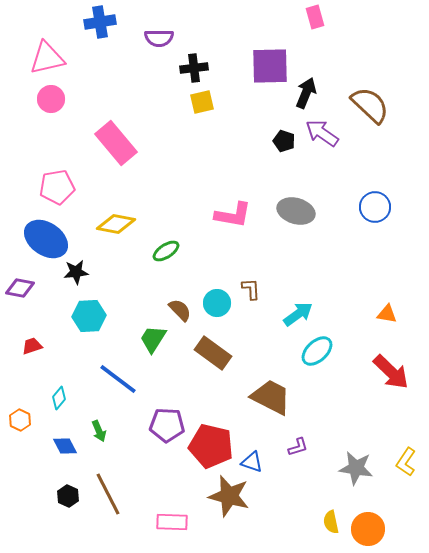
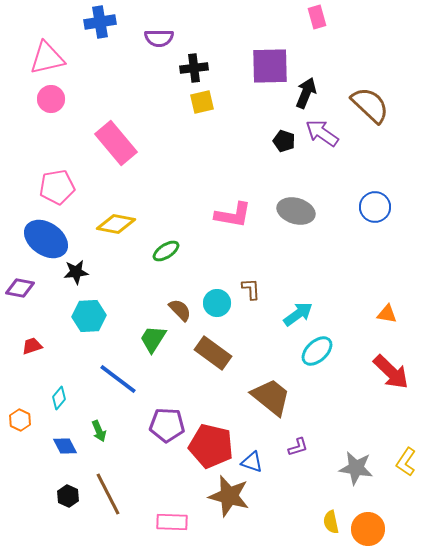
pink rectangle at (315, 17): moved 2 px right
brown trapezoid at (271, 397): rotated 12 degrees clockwise
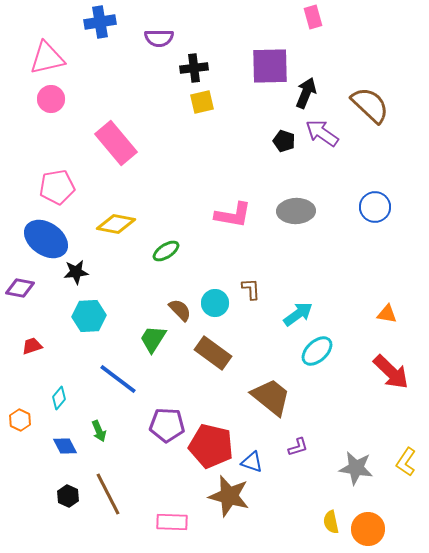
pink rectangle at (317, 17): moved 4 px left
gray ellipse at (296, 211): rotated 18 degrees counterclockwise
cyan circle at (217, 303): moved 2 px left
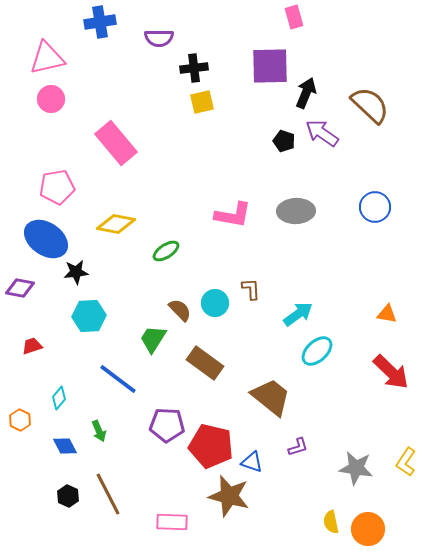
pink rectangle at (313, 17): moved 19 px left
brown rectangle at (213, 353): moved 8 px left, 10 px down
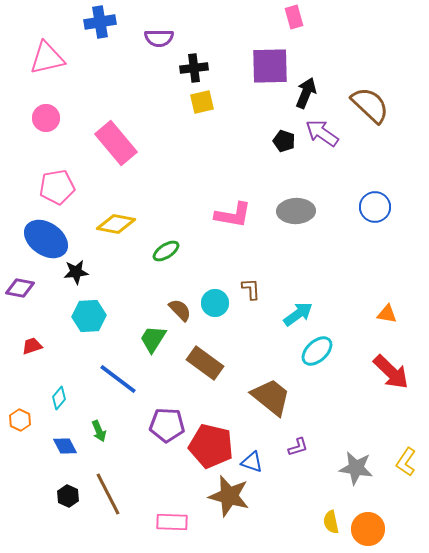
pink circle at (51, 99): moved 5 px left, 19 px down
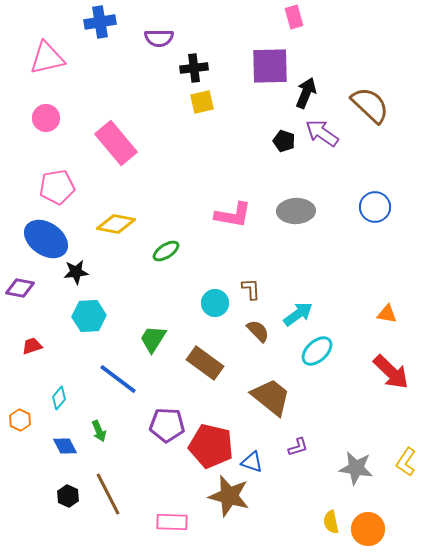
brown semicircle at (180, 310): moved 78 px right, 21 px down
